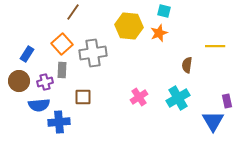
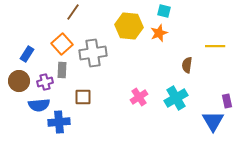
cyan cross: moved 2 px left
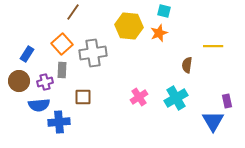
yellow line: moved 2 px left
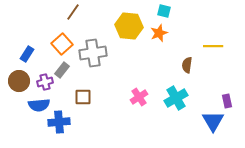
gray rectangle: rotated 35 degrees clockwise
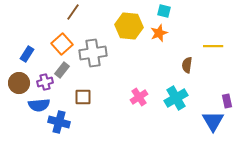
brown circle: moved 2 px down
blue cross: rotated 20 degrees clockwise
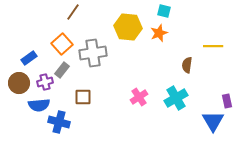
yellow hexagon: moved 1 px left, 1 px down
blue rectangle: moved 2 px right, 4 px down; rotated 21 degrees clockwise
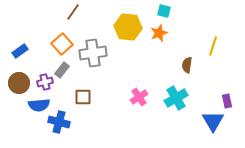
yellow line: rotated 72 degrees counterclockwise
blue rectangle: moved 9 px left, 7 px up
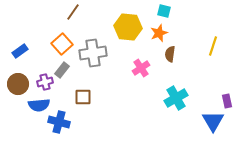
brown semicircle: moved 17 px left, 11 px up
brown circle: moved 1 px left, 1 px down
pink cross: moved 2 px right, 29 px up
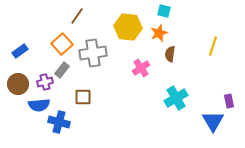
brown line: moved 4 px right, 4 px down
purple rectangle: moved 2 px right
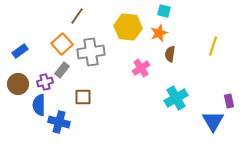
gray cross: moved 2 px left, 1 px up
blue semicircle: rotated 95 degrees clockwise
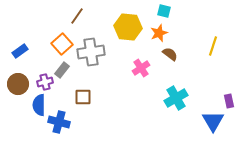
brown semicircle: rotated 119 degrees clockwise
